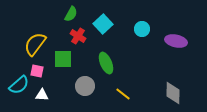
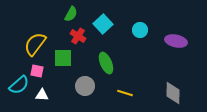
cyan circle: moved 2 px left, 1 px down
green square: moved 1 px up
yellow line: moved 2 px right, 1 px up; rotated 21 degrees counterclockwise
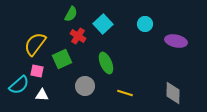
cyan circle: moved 5 px right, 6 px up
green square: moved 1 px left, 1 px down; rotated 24 degrees counterclockwise
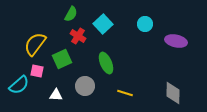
white triangle: moved 14 px right
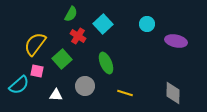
cyan circle: moved 2 px right
green square: rotated 18 degrees counterclockwise
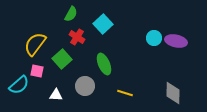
cyan circle: moved 7 px right, 14 px down
red cross: moved 1 px left, 1 px down
green ellipse: moved 2 px left, 1 px down
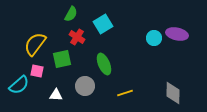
cyan square: rotated 12 degrees clockwise
purple ellipse: moved 1 px right, 7 px up
green square: rotated 30 degrees clockwise
yellow line: rotated 35 degrees counterclockwise
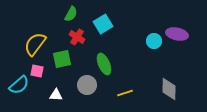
cyan circle: moved 3 px down
gray circle: moved 2 px right, 1 px up
gray diamond: moved 4 px left, 4 px up
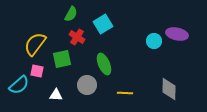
yellow line: rotated 21 degrees clockwise
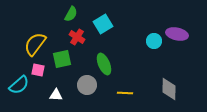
pink square: moved 1 px right, 1 px up
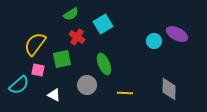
green semicircle: rotated 28 degrees clockwise
purple ellipse: rotated 15 degrees clockwise
white triangle: moved 2 px left; rotated 24 degrees clockwise
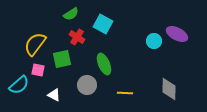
cyan square: rotated 30 degrees counterclockwise
